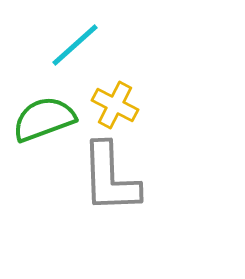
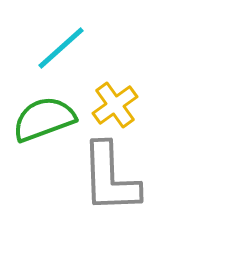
cyan line: moved 14 px left, 3 px down
yellow cross: rotated 27 degrees clockwise
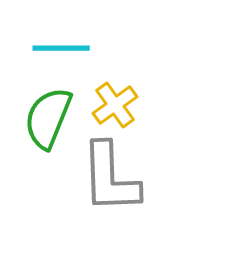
cyan line: rotated 42 degrees clockwise
green semicircle: moved 4 px right, 1 px up; rotated 48 degrees counterclockwise
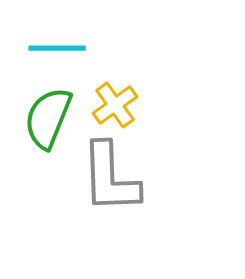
cyan line: moved 4 px left
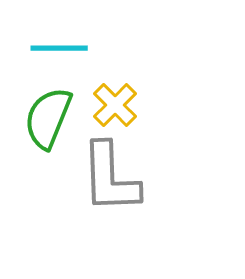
cyan line: moved 2 px right
yellow cross: rotated 9 degrees counterclockwise
